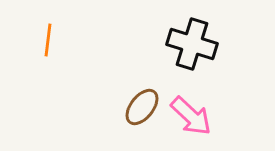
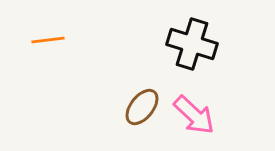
orange line: rotated 76 degrees clockwise
pink arrow: moved 3 px right, 1 px up
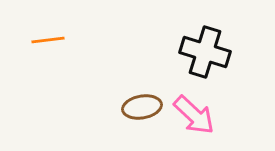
black cross: moved 13 px right, 8 px down
brown ellipse: rotated 42 degrees clockwise
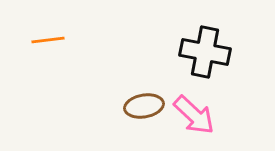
black cross: rotated 6 degrees counterclockwise
brown ellipse: moved 2 px right, 1 px up
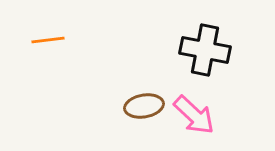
black cross: moved 2 px up
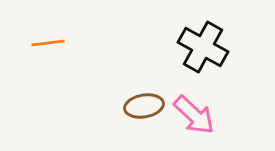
orange line: moved 3 px down
black cross: moved 2 px left, 3 px up; rotated 18 degrees clockwise
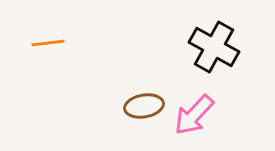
black cross: moved 11 px right
pink arrow: rotated 90 degrees clockwise
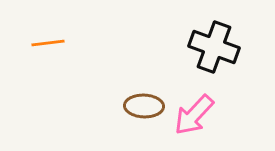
black cross: rotated 9 degrees counterclockwise
brown ellipse: rotated 12 degrees clockwise
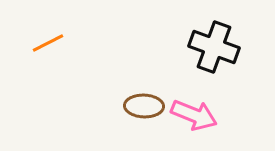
orange line: rotated 20 degrees counterclockwise
pink arrow: rotated 111 degrees counterclockwise
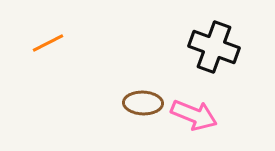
brown ellipse: moved 1 px left, 3 px up
